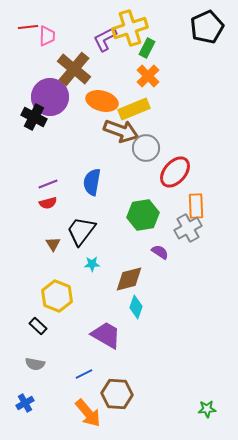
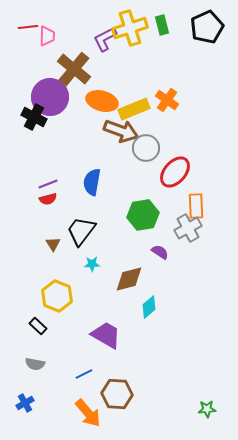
green rectangle: moved 15 px right, 23 px up; rotated 42 degrees counterclockwise
orange cross: moved 19 px right, 24 px down; rotated 10 degrees counterclockwise
red semicircle: moved 4 px up
cyan diamond: moved 13 px right; rotated 30 degrees clockwise
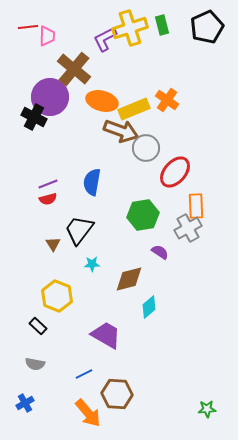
black trapezoid: moved 2 px left, 1 px up
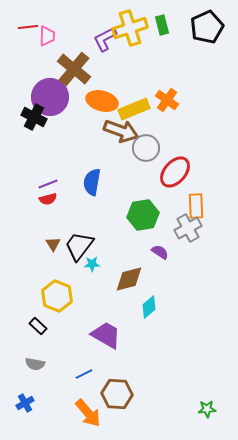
black trapezoid: moved 16 px down
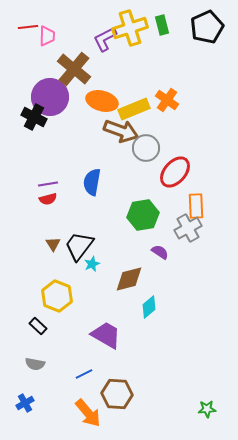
purple line: rotated 12 degrees clockwise
cyan star: rotated 21 degrees counterclockwise
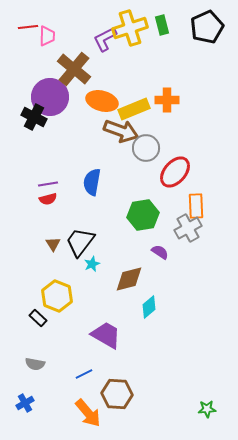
orange cross: rotated 35 degrees counterclockwise
black trapezoid: moved 1 px right, 4 px up
black rectangle: moved 8 px up
